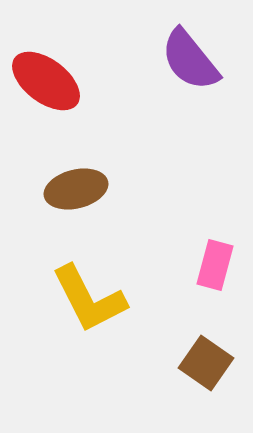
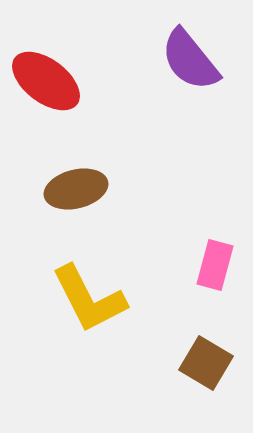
brown square: rotated 4 degrees counterclockwise
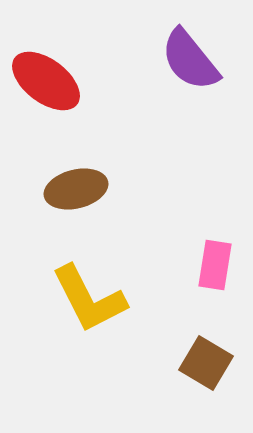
pink rectangle: rotated 6 degrees counterclockwise
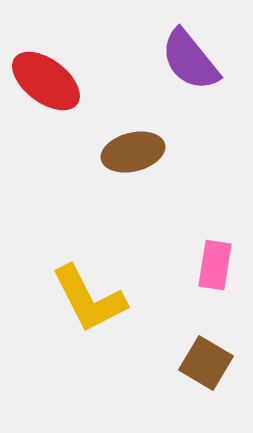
brown ellipse: moved 57 px right, 37 px up
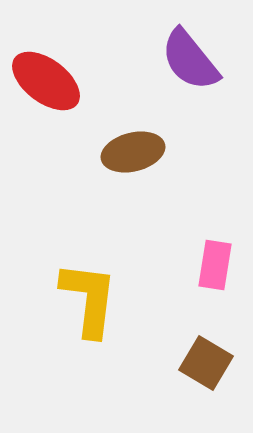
yellow L-shape: rotated 146 degrees counterclockwise
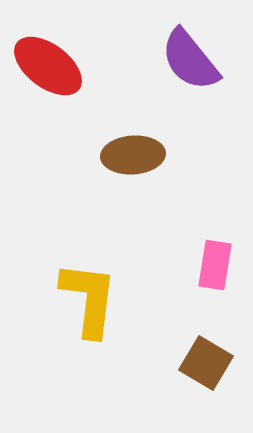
red ellipse: moved 2 px right, 15 px up
brown ellipse: moved 3 px down; rotated 10 degrees clockwise
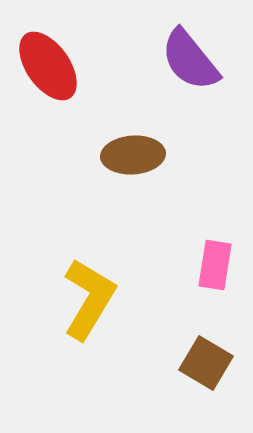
red ellipse: rotated 18 degrees clockwise
yellow L-shape: rotated 24 degrees clockwise
